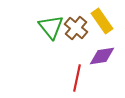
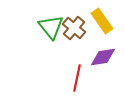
brown cross: moved 2 px left
purple diamond: moved 1 px right, 1 px down
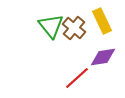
yellow rectangle: rotated 10 degrees clockwise
green triangle: moved 1 px up
red line: rotated 36 degrees clockwise
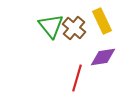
red line: rotated 32 degrees counterclockwise
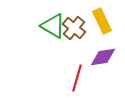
green triangle: moved 2 px right; rotated 20 degrees counterclockwise
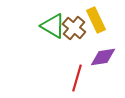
yellow rectangle: moved 6 px left, 1 px up
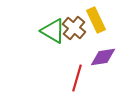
green triangle: moved 5 px down
